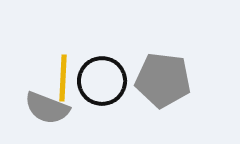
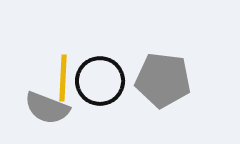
black circle: moved 2 px left
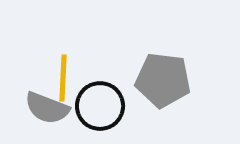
black circle: moved 25 px down
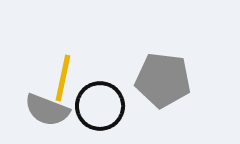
yellow line: rotated 9 degrees clockwise
gray semicircle: moved 2 px down
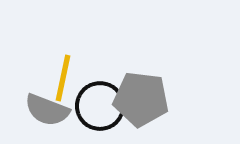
gray pentagon: moved 22 px left, 19 px down
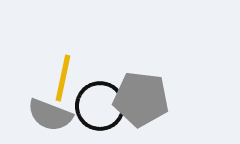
gray semicircle: moved 3 px right, 5 px down
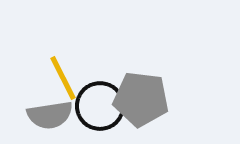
yellow line: rotated 39 degrees counterclockwise
gray semicircle: rotated 30 degrees counterclockwise
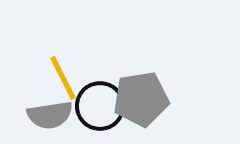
gray pentagon: rotated 16 degrees counterclockwise
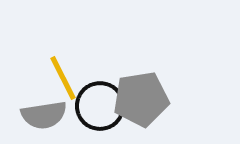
gray semicircle: moved 6 px left
